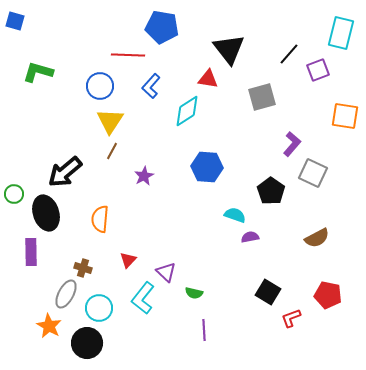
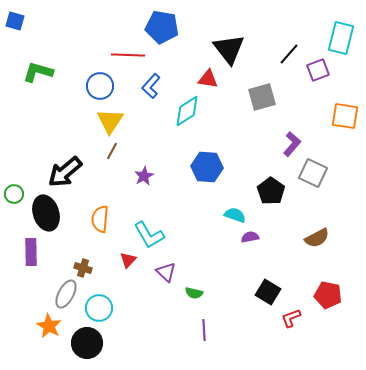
cyan rectangle at (341, 33): moved 5 px down
cyan L-shape at (143, 298): moved 6 px right, 63 px up; rotated 68 degrees counterclockwise
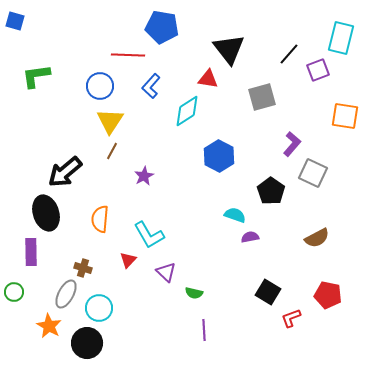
green L-shape at (38, 72): moved 2 px left, 4 px down; rotated 24 degrees counterclockwise
blue hexagon at (207, 167): moved 12 px right, 11 px up; rotated 24 degrees clockwise
green circle at (14, 194): moved 98 px down
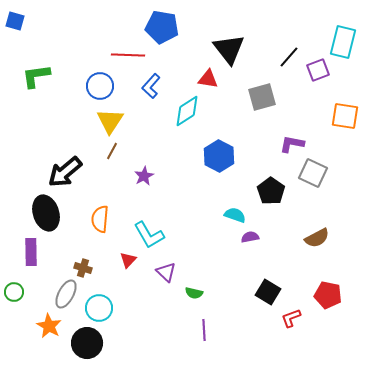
cyan rectangle at (341, 38): moved 2 px right, 4 px down
black line at (289, 54): moved 3 px down
purple L-shape at (292, 144): rotated 120 degrees counterclockwise
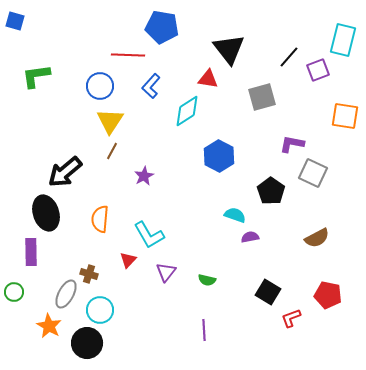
cyan rectangle at (343, 42): moved 2 px up
brown cross at (83, 268): moved 6 px right, 6 px down
purple triangle at (166, 272): rotated 25 degrees clockwise
green semicircle at (194, 293): moved 13 px right, 13 px up
cyan circle at (99, 308): moved 1 px right, 2 px down
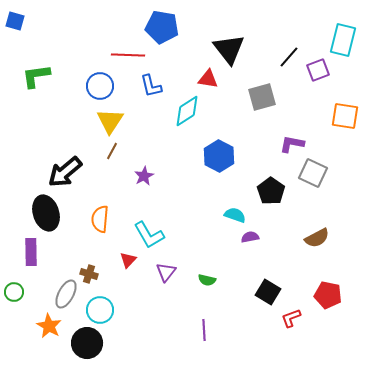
blue L-shape at (151, 86): rotated 55 degrees counterclockwise
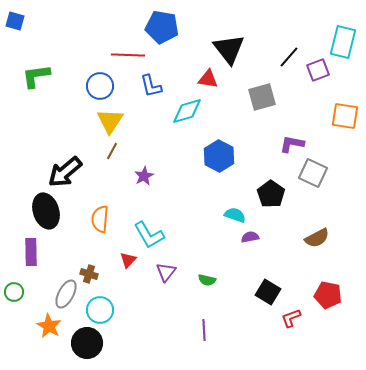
cyan rectangle at (343, 40): moved 2 px down
cyan diamond at (187, 111): rotated 16 degrees clockwise
black pentagon at (271, 191): moved 3 px down
black ellipse at (46, 213): moved 2 px up
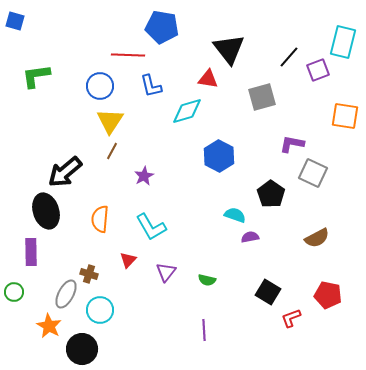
cyan L-shape at (149, 235): moved 2 px right, 8 px up
black circle at (87, 343): moved 5 px left, 6 px down
